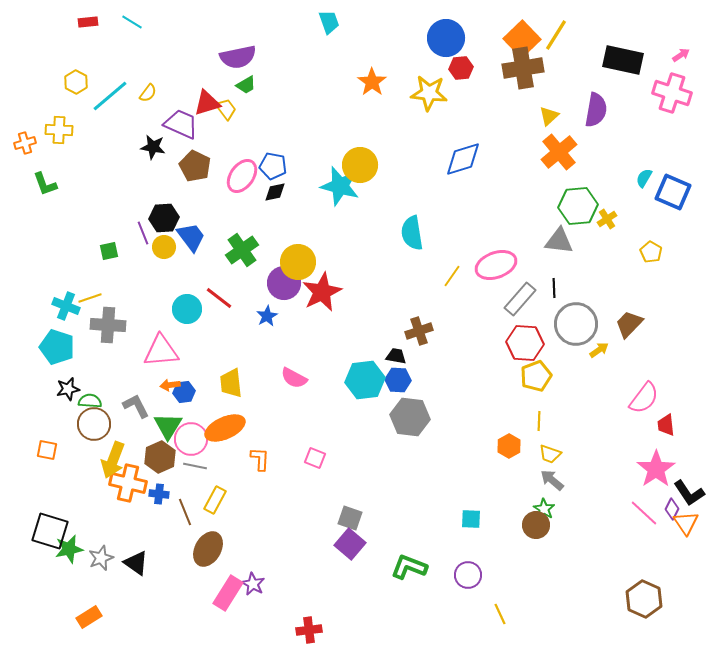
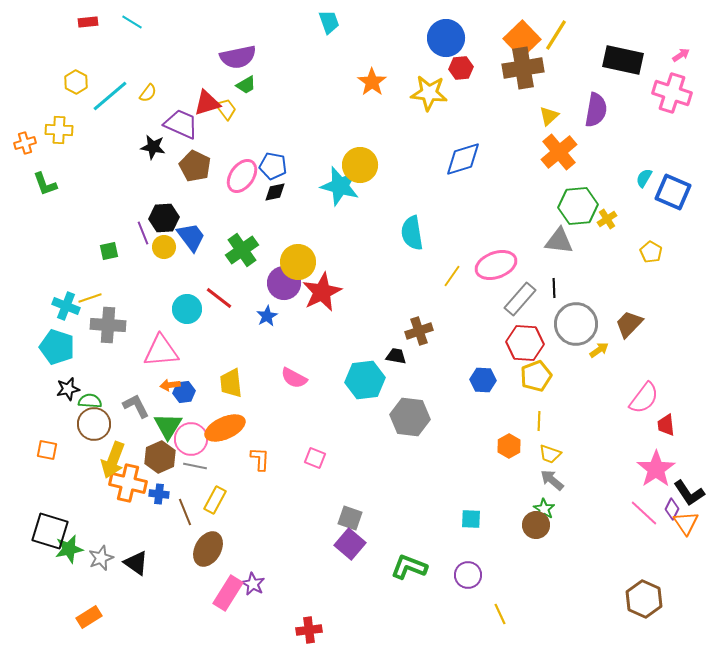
blue hexagon at (398, 380): moved 85 px right
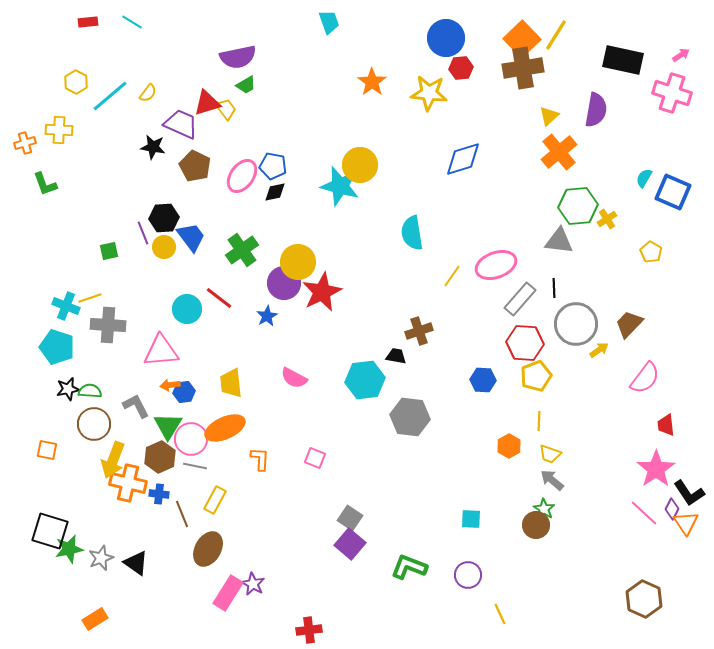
pink semicircle at (644, 398): moved 1 px right, 20 px up
green semicircle at (90, 401): moved 10 px up
brown line at (185, 512): moved 3 px left, 2 px down
gray square at (350, 518): rotated 15 degrees clockwise
orange rectangle at (89, 617): moved 6 px right, 2 px down
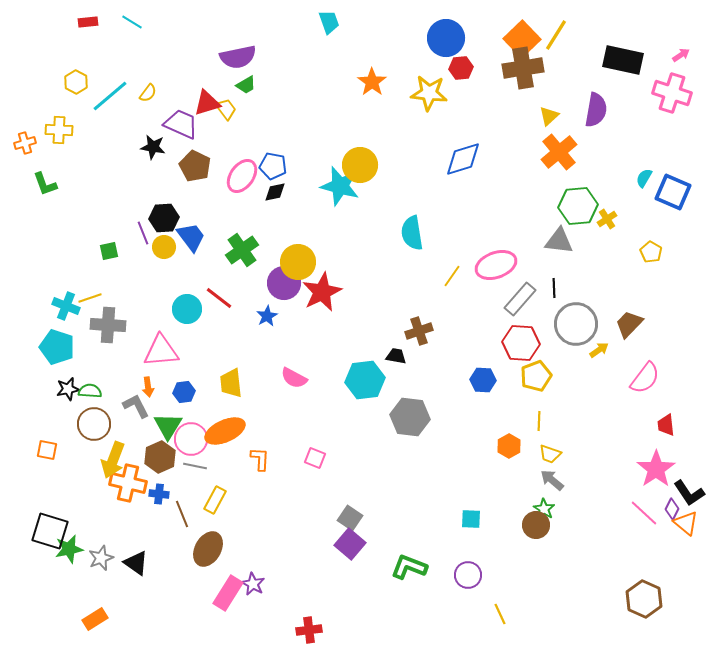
red hexagon at (525, 343): moved 4 px left
orange arrow at (170, 385): moved 22 px left, 2 px down; rotated 90 degrees counterclockwise
orange ellipse at (225, 428): moved 3 px down
orange triangle at (686, 523): rotated 16 degrees counterclockwise
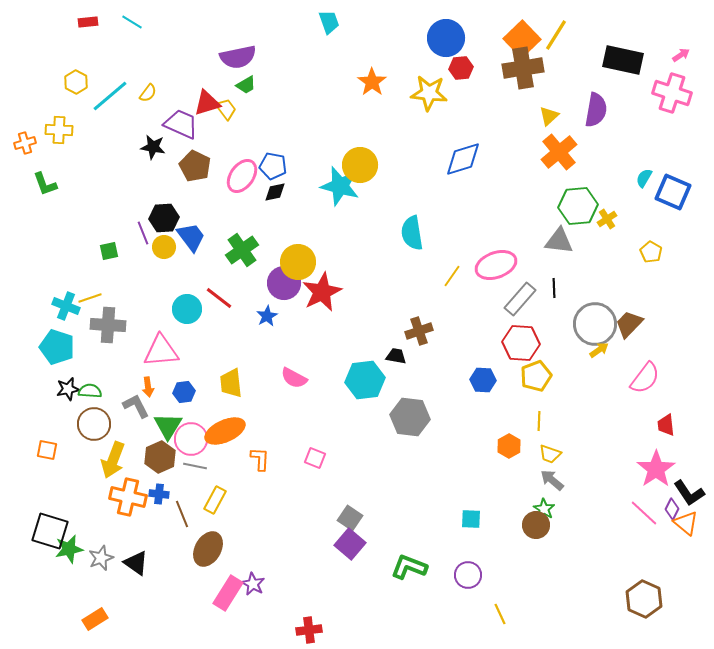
gray circle at (576, 324): moved 19 px right
orange cross at (128, 483): moved 14 px down
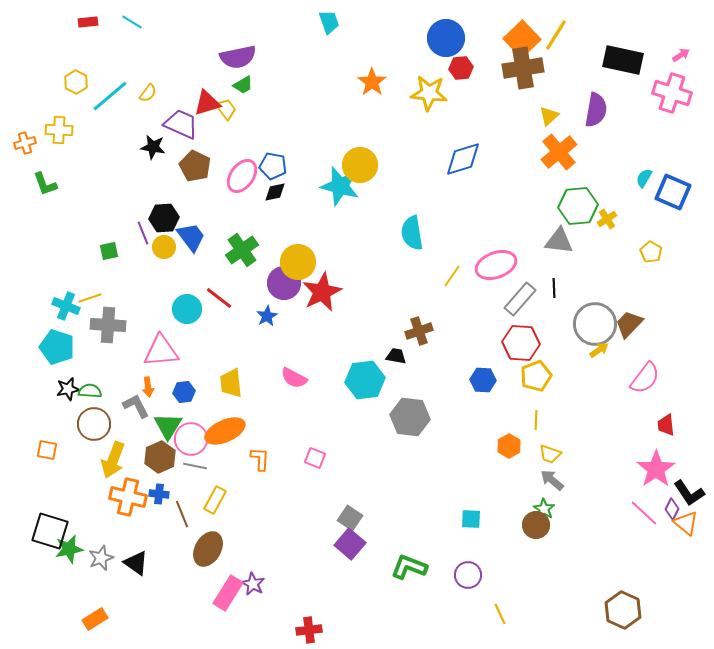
green trapezoid at (246, 85): moved 3 px left
yellow line at (539, 421): moved 3 px left, 1 px up
brown hexagon at (644, 599): moved 21 px left, 11 px down
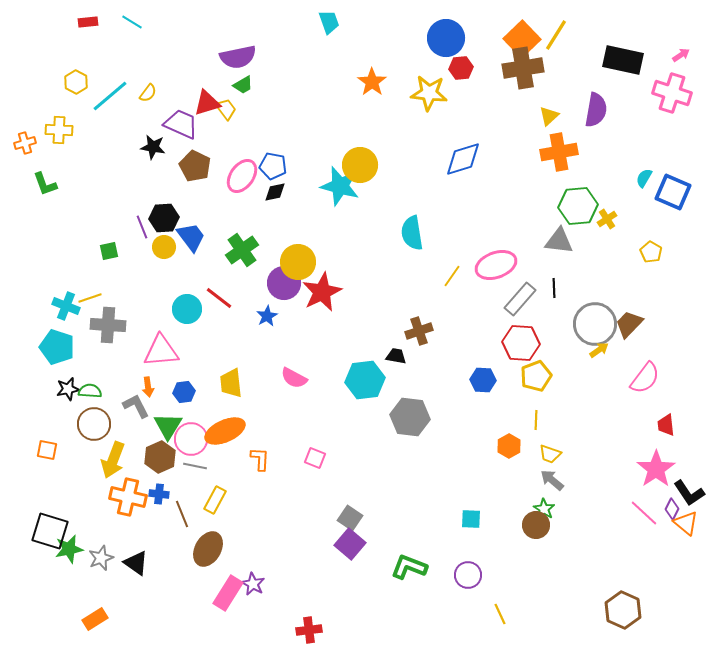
orange cross at (559, 152): rotated 30 degrees clockwise
purple line at (143, 233): moved 1 px left, 6 px up
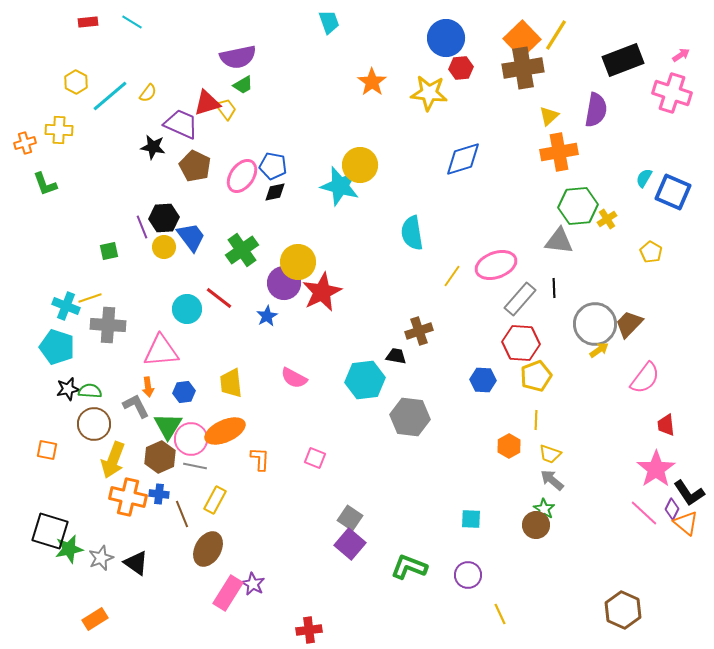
black rectangle at (623, 60): rotated 33 degrees counterclockwise
